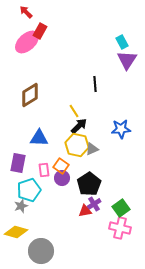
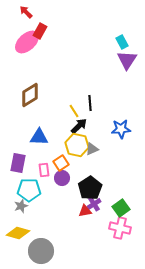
black line: moved 5 px left, 19 px down
blue triangle: moved 1 px up
orange square: moved 3 px up; rotated 21 degrees clockwise
black pentagon: moved 1 px right, 4 px down
cyan pentagon: rotated 20 degrees clockwise
yellow diamond: moved 2 px right, 1 px down
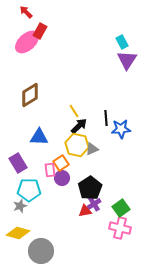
black line: moved 16 px right, 15 px down
purple rectangle: rotated 42 degrees counterclockwise
pink rectangle: moved 6 px right
gray star: moved 1 px left
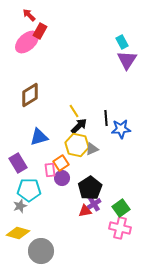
red arrow: moved 3 px right, 3 px down
blue triangle: rotated 18 degrees counterclockwise
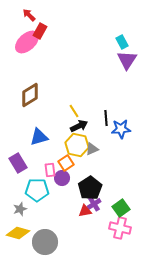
black arrow: rotated 18 degrees clockwise
orange square: moved 5 px right
cyan pentagon: moved 8 px right
gray star: moved 3 px down
gray circle: moved 4 px right, 9 px up
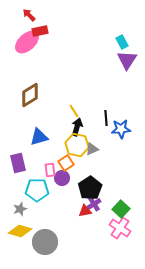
red rectangle: rotated 49 degrees clockwise
black arrow: moved 2 px left, 1 px down; rotated 48 degrees counterclockwise
purple rectangle: rotated 18 degrees clockwise
green square: moved 1 px down; rotated 12 degrees counterclockwise
pink cross: rotated 20 degrees clockwise
yellow diamond: moved 2 px right, 2 px up
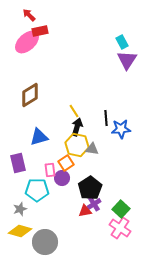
gray triangle: rotated 32 degrees clockwise
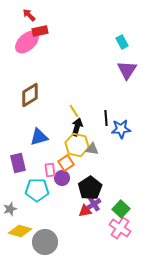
purple triangle: moved 10 px down
gray star: moved 10 px left
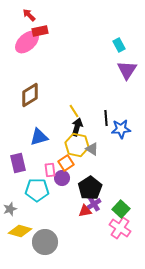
cyan rectangle: moved 3 px left, 3 px down
gray triangle: rotated 24 degrees clockwise
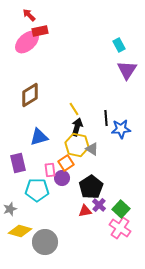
yellow line: moved 2 px up
black pentagon: moved 1 px right, 1 px up
purple cross: moved 5 px right, 1 px down; rotated 16 degrees counterclockwise
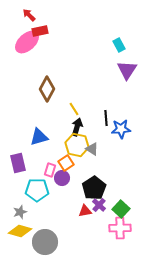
brown diamond: moved 17 px right, 6 px up; rotated 30 degrees counterclockwise
pink rectangle: rotated 24 degrees clockwise
black pentagon: moved 3 px right, 1 px down
gray star: moved 10 px right, 3 px down
pink cross: rotated 35 degrees counterclockwise
